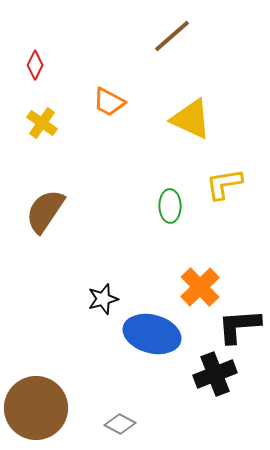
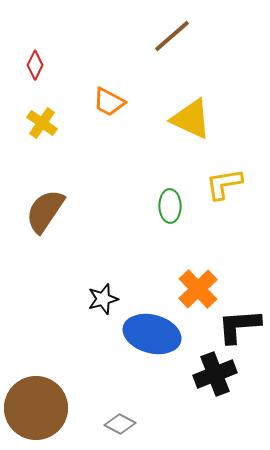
orange cross: moved 2 px left, 2 px down
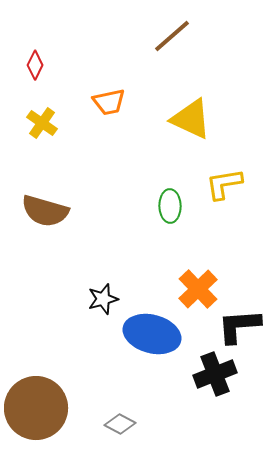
orange trapezoid: rotated 40 degrees counterclockwise
brown semicircle: rotated 108 degrees counterclockwise
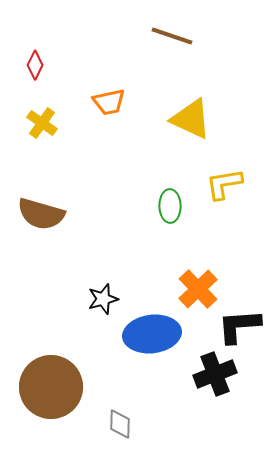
brown line: rotated 60 degrees clockwise
brown semicircle: moved 4 px left, 3 px down
blue ellipse: rotated 22 degrees counterclockwise
brown circle: moved 15 px right, 21 px up
gray diamond: rotated 64 degrees clockwise
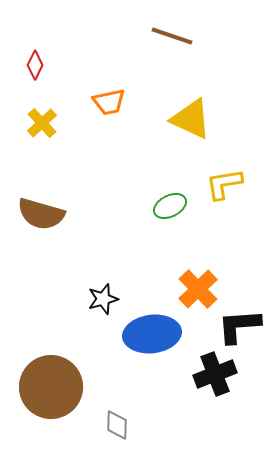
yellow cross: rotated 12 degrees clockwise
green ellipse: rotated 64 degrees clockwise
gray diamond: moved 3 px left, 1 px down
